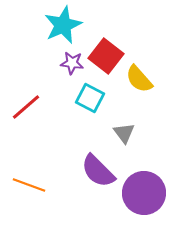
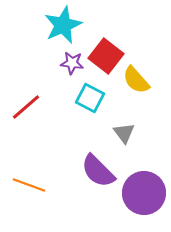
yellow semicircle: moved 3 px left, 1 px down
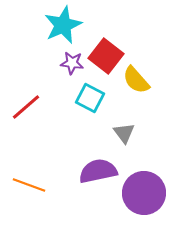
purple semicircle: rotated 123 degrees clockwise
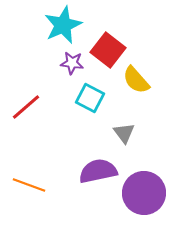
red square: moved 2 px right, 6 px up
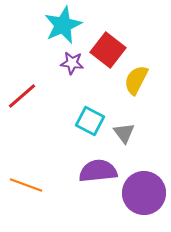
yellow semicircle: rotated 68 degrees clockwise
cyan square: moved 23 px down
red line: moved 4 px left, 11 px up
purple semicircle: rotated 6 degrees clockwise
orange line: moved 3 px left
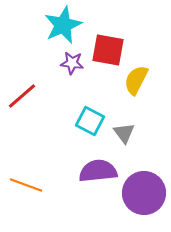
red square: rotated 28 degrees counterclockwise
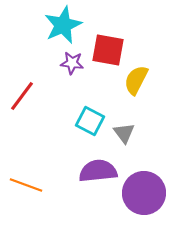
red line: rotated 12 degrees counterclockwise
